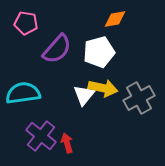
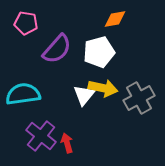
cyan semicircle: moved 1 px down
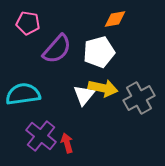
pink pentagon: moved 2 px right
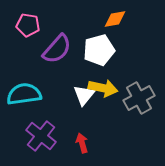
pink pentagon: moved 2 px down
white pentagon: moved 2 px up
cyan semicircle: moved 1 px right
red arrow: moved 15 px right
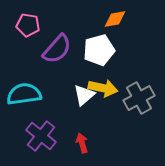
white triangle: rotated 10 degrees clockwise
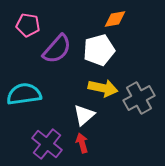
white triangle: moved 20 px down
purple cross: moved 6 px right, 8 px down
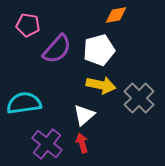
orange diamond: moved 1 px right, 4 px up
yellow arrow: moved 2 px left, 3 px up
cyan semicircle: moved 9 px down
gray cross: rotated 16 degrees counterclockwise
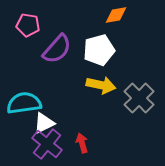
white triangle: moved 40 px left, 8 px down; rotated 15 degrees clockwise
